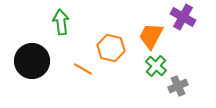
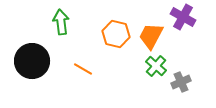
orange hexagon: moved 5 px right, 14 px up
gray cross: moved 3 px right, 4 px up
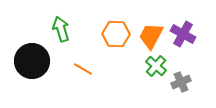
purple cross: moved 17 px down
green arrow: moved 7 px down; rotated 10 degrees counterclockwise
orange hexagon: rotated 12 degrees counterclockwise
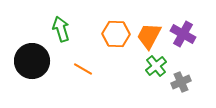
orange trapezoid: moved 2 px left
green cross: rotated 10 degrees clockwise
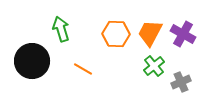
orange trapezoid: moved 1 px right, 3 px up
green cross: moved 2 px left
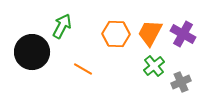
green arrow: moved 1 px right, 3 px up; rotated 45 degrees clockwise
black circle: moved 9 px up
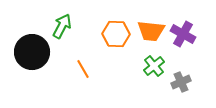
orange trapezoid: moved 1 px right, 2 px up; rotated 112 degrees counterclockwise
orange line: rotated 30 degrees clockwise
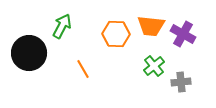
orange trapezoid: moved 5 px up
black circle: moved 3 px left, 1 px down
gray cross: rotated 18 degrees clockwise
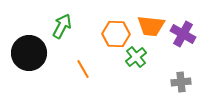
green cross: moved 18 px left, 9 px up
